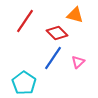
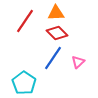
orange triangle: moved 19 px left, 2 px up; rotated 18 degrees counterclockwise
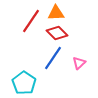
red line: moved 6 px right
pink triangle: moved 1 px right, 1 px down
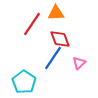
red line: moved 1 px right, 3 px down
red diamond: moved 3 px right, 6 px down; rotated 25 degrees clockwise
cyan pentagon: moved 1 px up
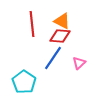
orange triangle: moved 6 px right, 8 px down; rotated 30 degrees clockwise
red line: rotated 40 degrees counterclockwise
red diamond: moved 3 px up; rotated 65 degrees counterclockwise
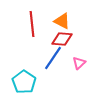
red diamond: moved 2 px right, 3 px down
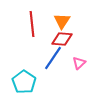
orange triangle: rotated 36 degrees clockwise
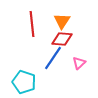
cyan pentagon: rotated 15 degrees counterclockwise
